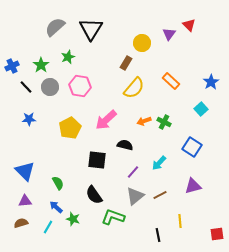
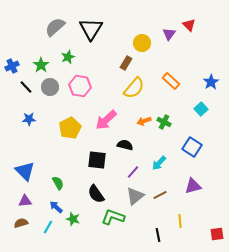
black semicircle at (94, 195): moved 2 px right, 1 px up
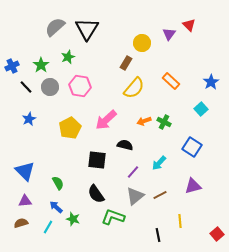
black triangle at (91, 29): moved 4 px left
blue star at (29, 119): rotated 24 degrees counterclockwise
red square at (217, 234): rotated 32 degrees counterclockwise
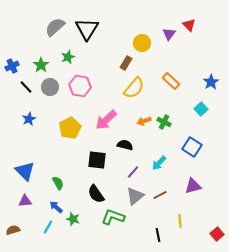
brown semicircle at (21, 223): moved 8 px left, 7 px down
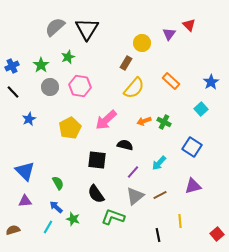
black line at (26, 87): moved 13 px left, 5 px down
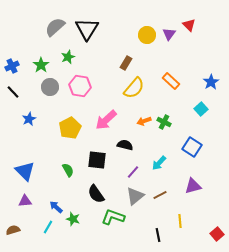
yellow circle at (142, 43): moved 5 px right, 8 px up
green semicircle at (58, 183): moved 10 px right, 13 px up
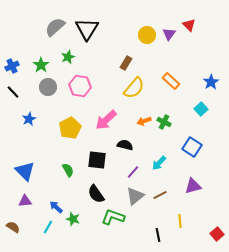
gray circle at (50, 87): moved 2 px left
brown semicircle at (13, 230): moved 3 px up; rotated 48 degrees clockwise
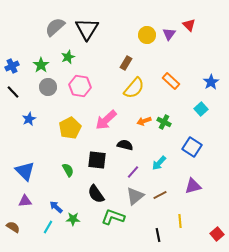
green star at (73, 219): rotated 16 degrees counterclockwise
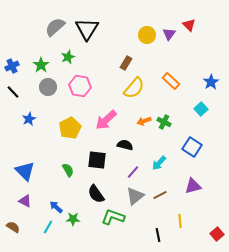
purple triangle at (25, 201): rotated 32 degrees clockwise
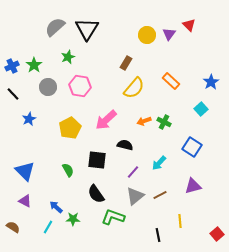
green star at (41, 65): moved 7 px left
black line at (13, 92): moved 2 px down
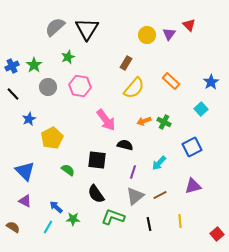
pink arrow at (106, 120): rotated 85 degrees counterclockwise
yellow pentagon at (70, 128): moved 18 px left, 10 px down
blue square at (192, 147): rotated 30 degrees clockwise
green semicircle at (68, 170): rotated 24 degrees counterclockwise
purple line at (133, 172): rotated 24 degrees counterclockwise
black line at (158, 235): moved 9 px left, 11 px up
